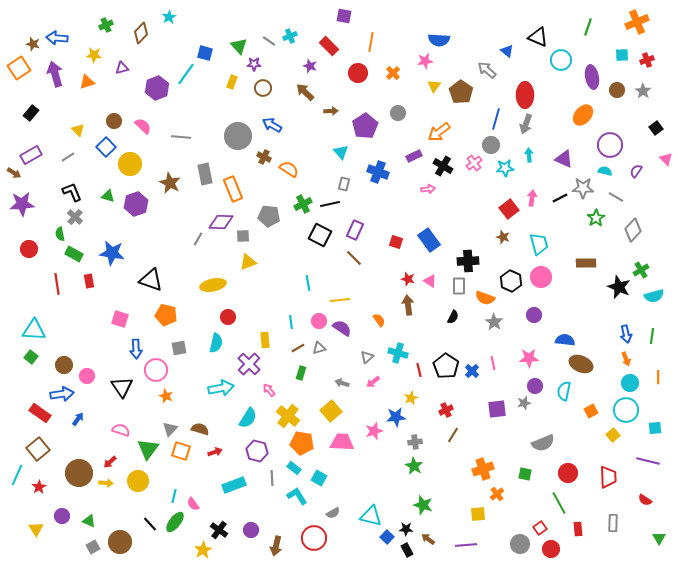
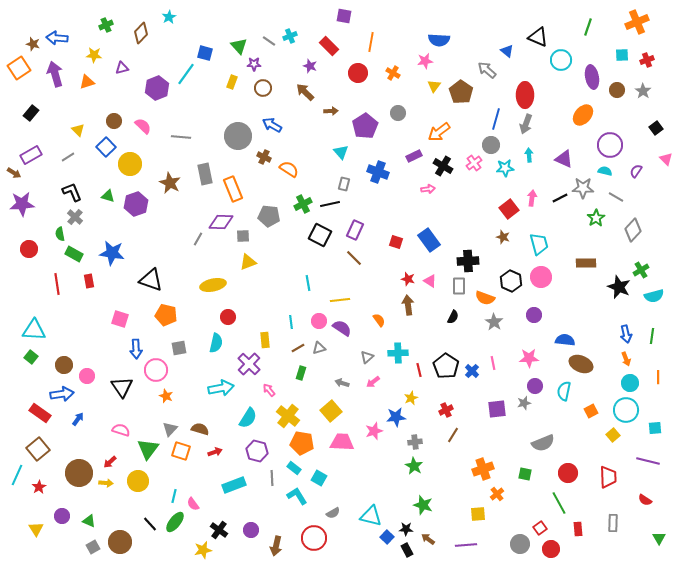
orange cross at (393, 73): rotated 16 degrees counterclockwise
cyan cross at (398, 353): rotated 18 degrees counterclockwise
yellow star at (203, 550): rotated 18 degrees clockwise
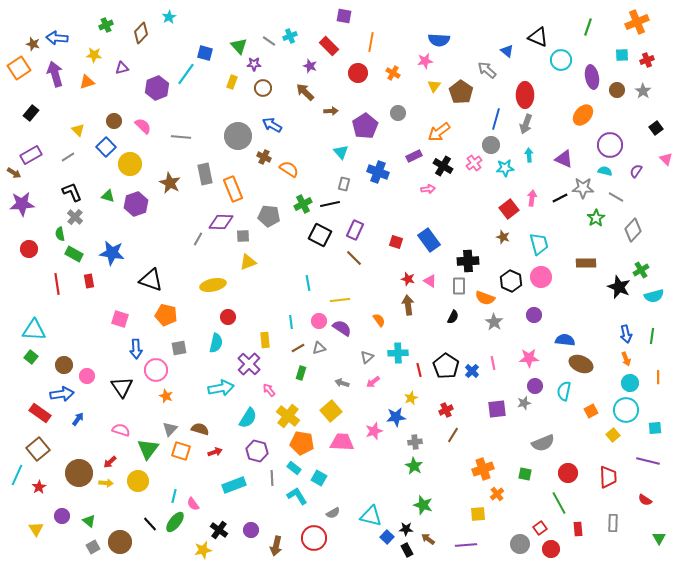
green triangle at (89, 521): rotated 16 degrees clockwise
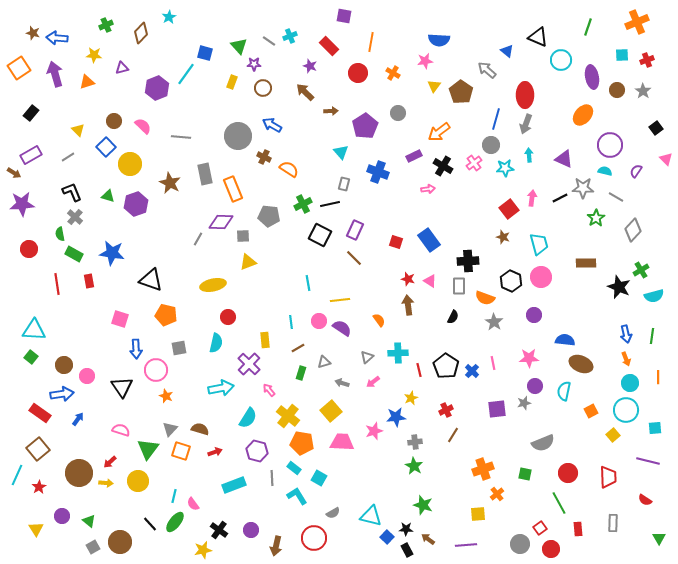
brown star at (33, 44): moved 11 px up
gray triangle at (319, 348): moved 5 px right, 14 px down
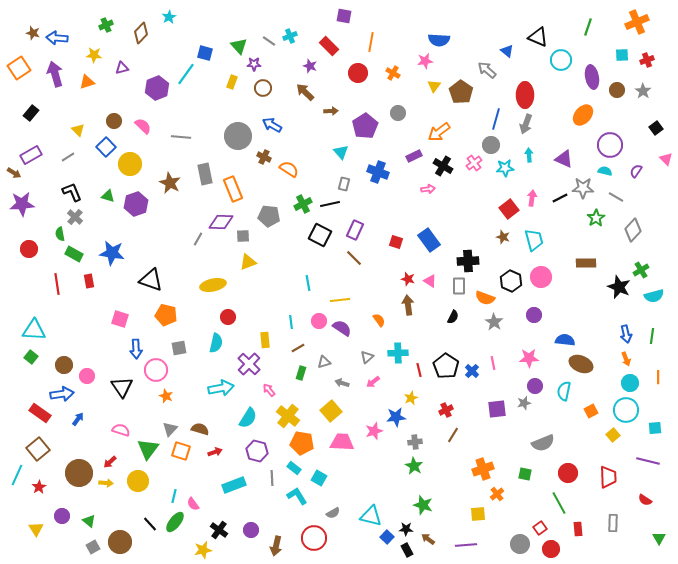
cyan trapezoid at (539, 244): moved 5 px left, 4 px up
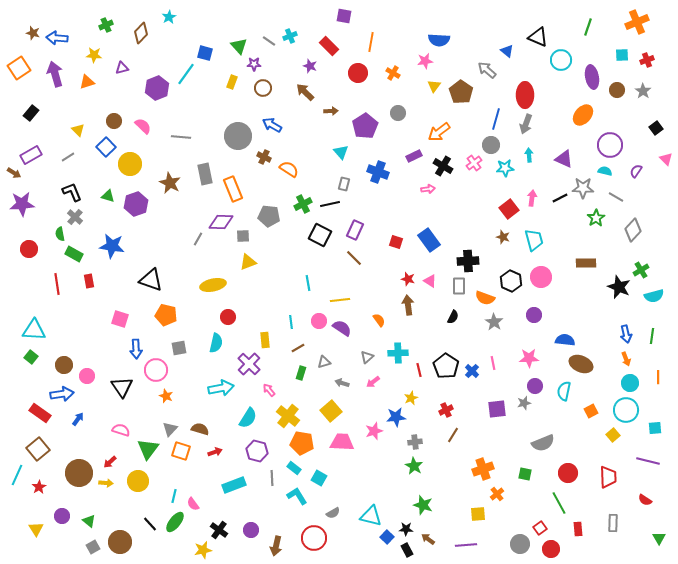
blue star at (112, 253): moved 7 px up
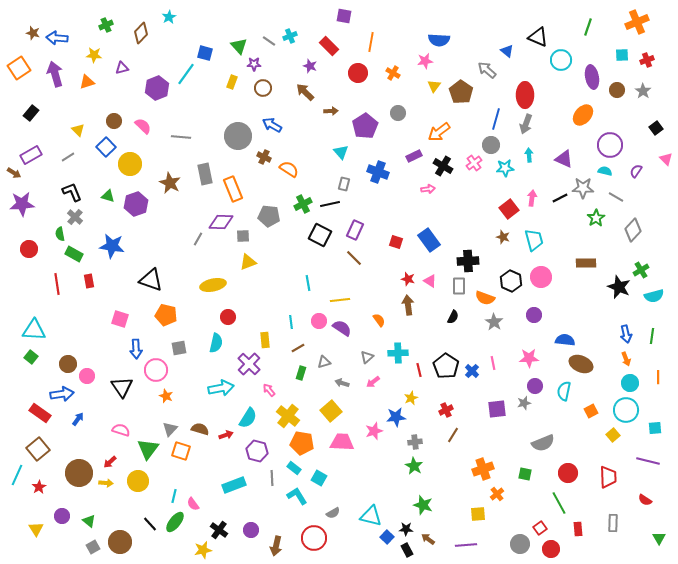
brown circle at (64, 365): moved 4 px right, 1 px up
red arrow at (215, 452): moved 11 px right, 17 px up
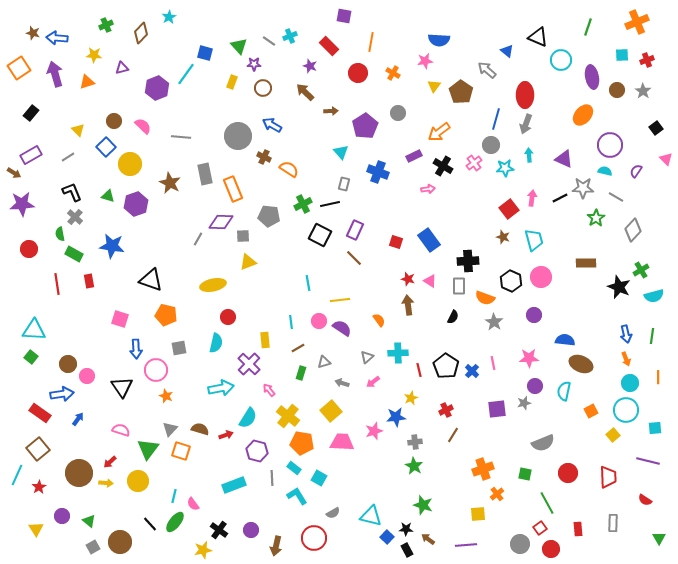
green line at (559, 503): moved 12 px left
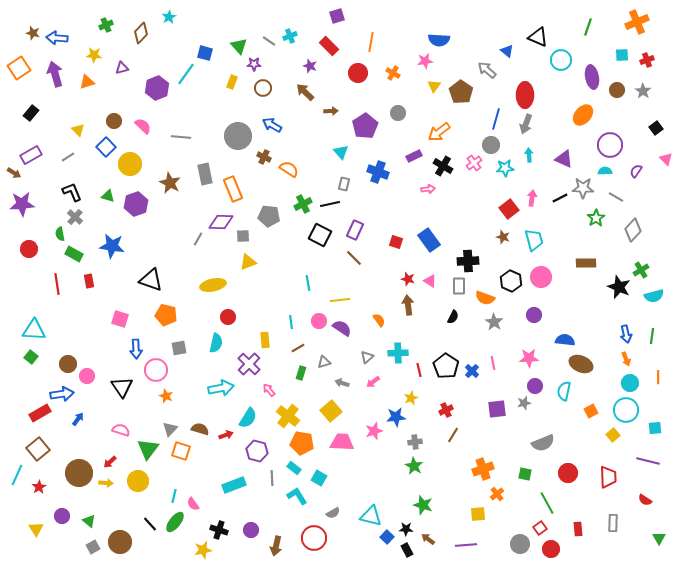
purple square at (344, 16): moved 7 px left; rotated 28 degrees counterclockwise
cyan semicircle at (605, 171): rotated 16 degrees counterclockwise
red rectangle at (40, 413): rotated 65 degrees counterclockwise
black cross at (219, 530): rotated 18 degrees counterclockwise
